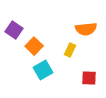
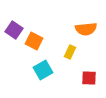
orange square: moved 5 px up; rotated 18 degrees counterclockwise
yellow rectangle: moved 2 px down
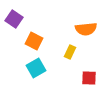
purple square: moved 11 px up
cyan square: moved 7 px left, 2 px up
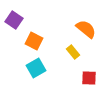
purple square: moved 1 px down
orange semicircle: rotated 135 degrees counterclockwise
yellow rectangle: moved 3 px right; rotated 64 degrees counterclockwise
